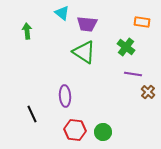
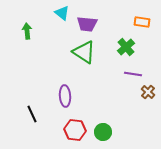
green cross: rotated 12 degrees clockwise
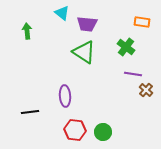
green cross: rotated 12 degrees counterclockwise
brown cross: moved 2 px left, 2 px up
black line: moved 2 px left, 2 px up; rotated 72 degrees counterclockwise
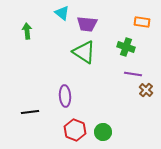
green cross: rotated 18 degrees counterclockwise
red hexagon: rotated 15 degrees clockwise
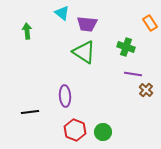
orange rectangle: moved 8 px right, 1 px down; rotated 49 degrees clockwise
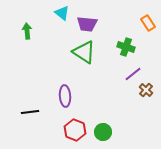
orange rectangle: moved 2 px left
purple line: rotated 48 degrees counterclockwise
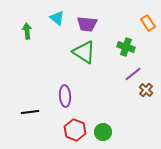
cyan triangle: moved 5 px left, 5 px down
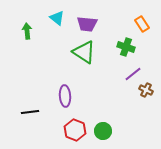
orange rectangle: moved 6 px left, 1 px down
brown cross: rotated 16 degrees counterclockwise
green circle: moved 1 px up
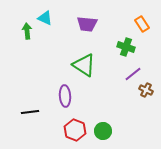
cyan triangle: moved 12 px left; rotated 14 degrees counterclockwise
green triangle: moved 13 px down
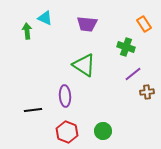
orange rectangle: moved 2 px right
brown cross: moved 1 px right, 2 px down; rotated 32 degrees counterclockwise
black line: moved 3 px right, 2 px up
red hexagon: moved 8 px left, 2 px down
